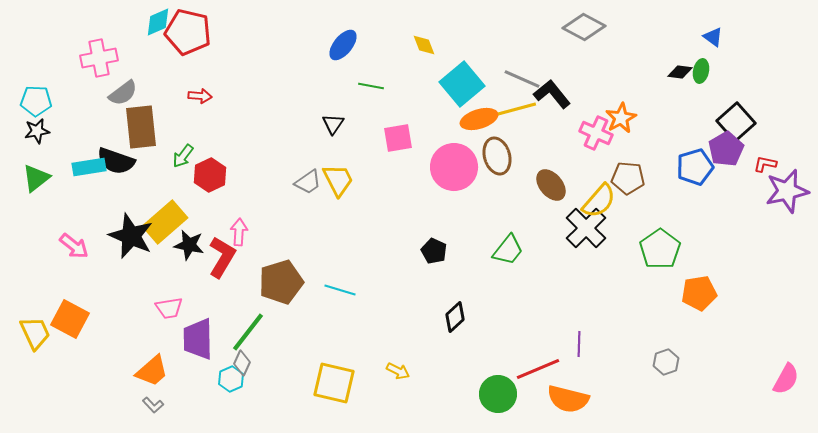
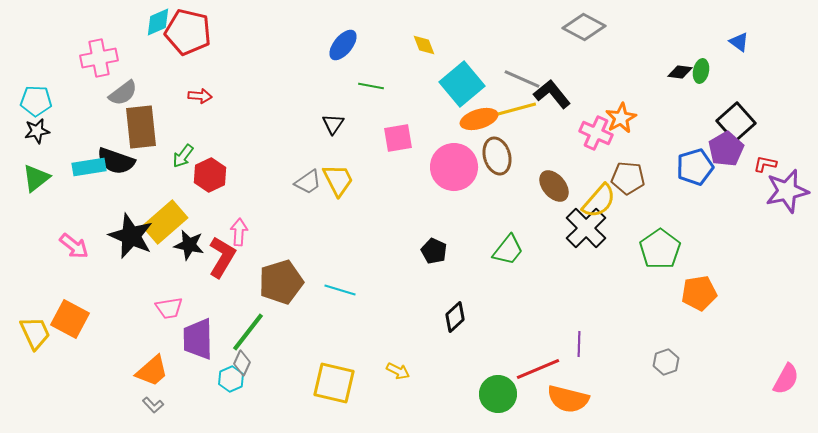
blue triangle at (713, 37): moved 26 px right, 5 px down
brown ellipse at (551, 185): moved 3 px right, 1 px down
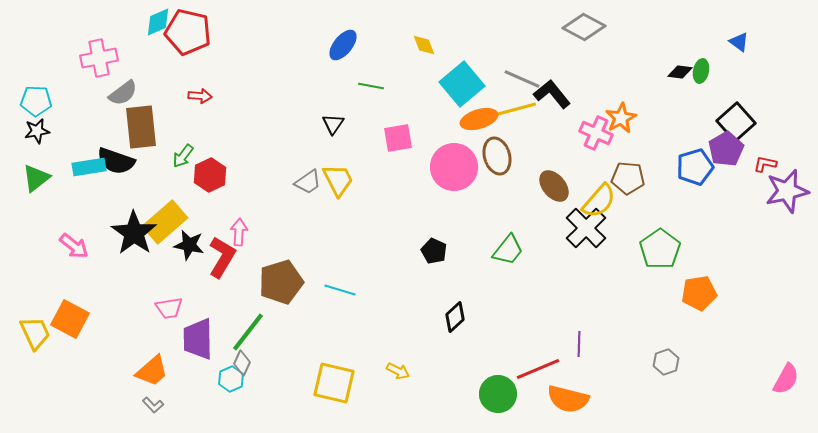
black star at (131, 236): moved 3 px right, 3 px up; rotated 12 degrees clockwise
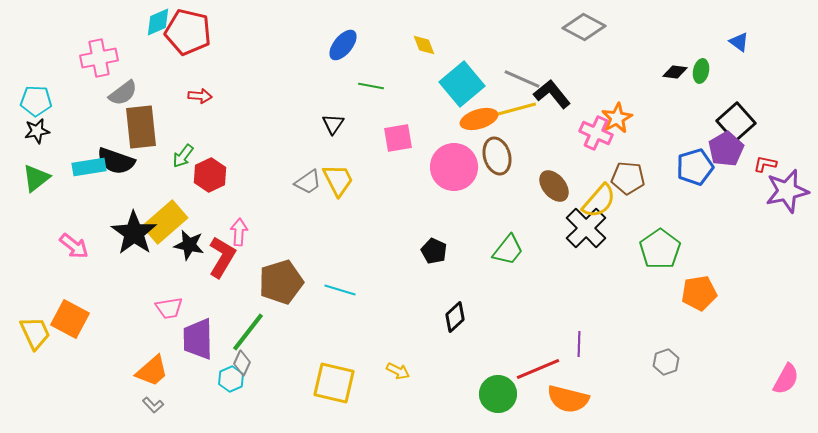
black diamond at (680, 72): moved 5 px left
orange star at (621, 118): moved 4 px left
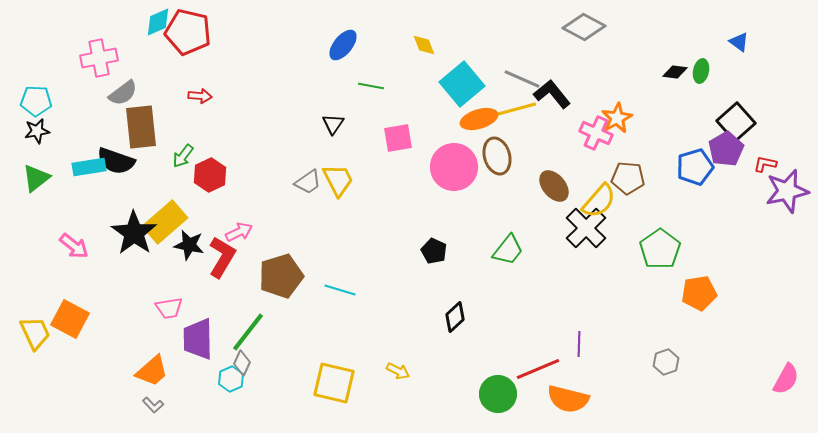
pink arrow at (239, 232): rotated 60 degrees clockwise
brown pentagon at (281, 282): moved 6 px up
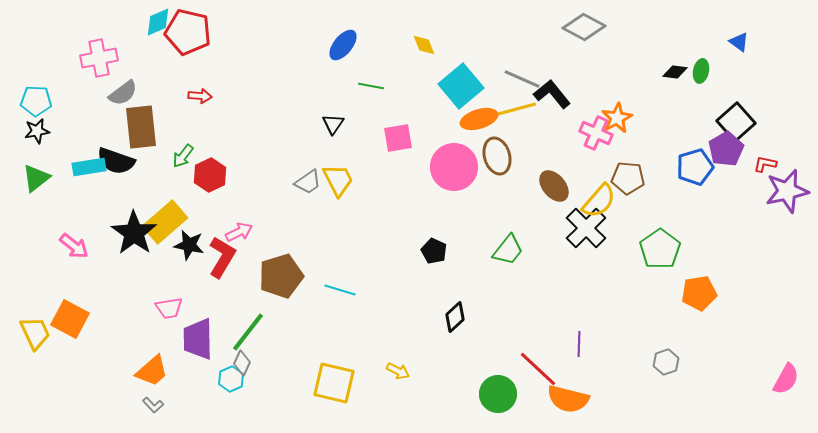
cyan square at (462, 84): moved 1 px left, 2 px down
red line at (538, 369): rotated 66 degrees clockwise
